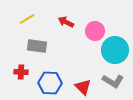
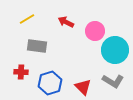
blue hexagon: rotated 20 degrees counterclockwise
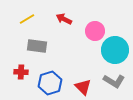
red arrow: moved 2 px left, 3 px up
gray L-shape: moved 1 px right
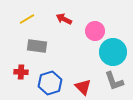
cyan circle: moved 2 px left, 2 px down
gray L-shape: rotated 40 degrees clockwise
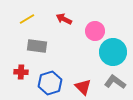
gray L-shape: moved 1 px right, 1 px down; rotated 145 degrees clockwise
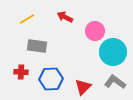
red arrow: moved 1 px right, 2 px up
blue hexagon: moved 1 px right, 4 px up; rotated 15 degrees clockwise
red triangle: rotated 30 degrees clockwise
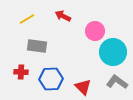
red arrow: moved 2 px left, 1 px up
gray L-shape: moved 2 px right
red triangle: rotated 30 degrees counterclockwise
